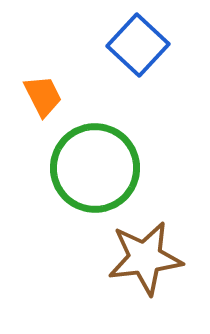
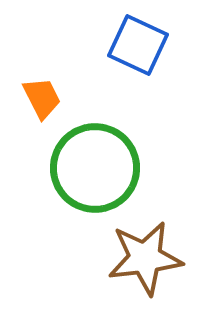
blue square: rotated 18 degrees counterclockwise
orange trapezoid: moved 1 px left, 2 px down
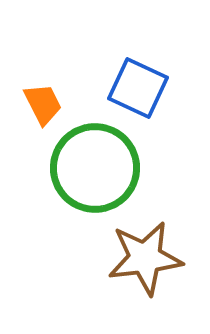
blue square: moved 43 px down
orange trapezoid: moved 1 px right, 6 px down
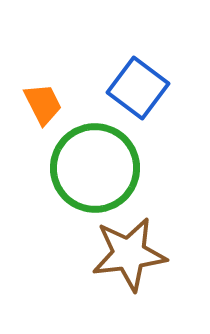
blue square: rotated 12 degrees clockwise
brown star: moved 16 px left, 4 px up
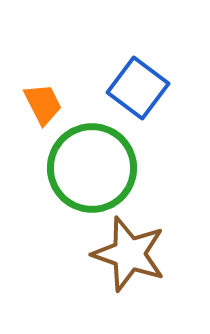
green circle: moved 3 px left
brown star: rotated 26 degrees clockwise
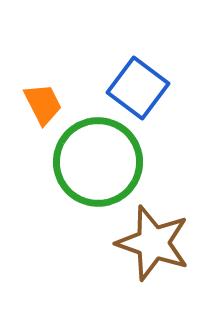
green circle: moved 6 px right, 6 px up
brown star: moved 24 px right, 11 px up
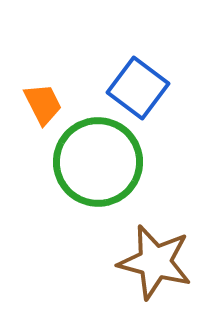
brown star: moved 2 px right, 19 px down; rotated 4 degrees counterclockwise
